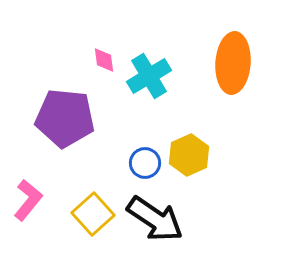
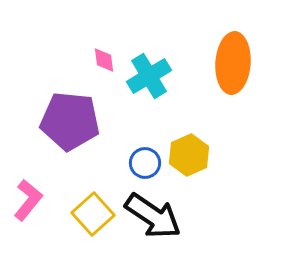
purple pentagon: moved 5 px right, 3 px down
black arrow: moved 2 px left, 3 px up
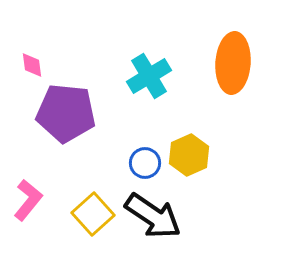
pink diamond: moved 72 px left, 5 px down
purple pentagon: moved 4 px left, 8 px up
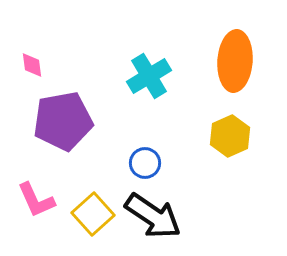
orange ellipse: moved 2 px right, 2 px up
purple pentagon: moved 3 px left, 8 px down; rotated 16 degrees counterclockwise
yellow hexagon: moved 41 px right, 19 px up
pink L-shape: moved 8 px right; rotated 117 degrees clockwise
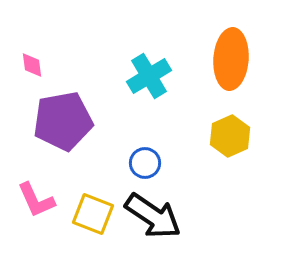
orange ellipse: moved 4 px left, 2 px up
yellow square: rotated 27 degrees counterclockwise
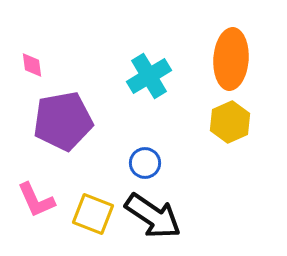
yellow hexagon: moved 14 px up
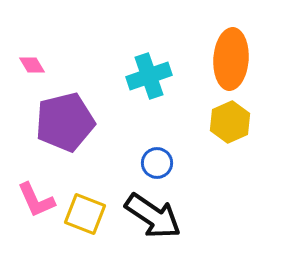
pink diamond: rotated 24 degrees counterclockwise
cyan cross: rotated 12 degrees clockwise
purple pentagon: moved 2 px right, 1 px down; rotated 4 degrees counterclockwise
blue circle: moved 12 px right
yellow square: moved 8 px left
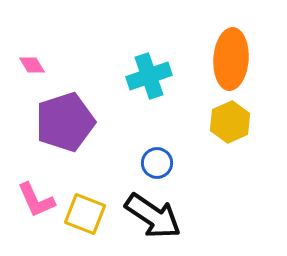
purple pentagon: rotated 4 degrees counterclockwise
